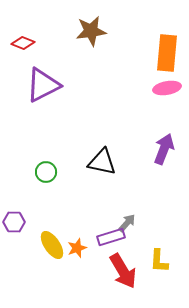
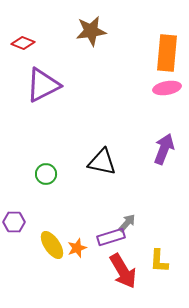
green circle: moved 2 px down
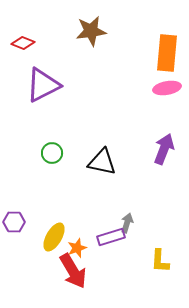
green circle: moved 6 px right, 21 px up
gray arrow: rotated 24 degrees counterclockwise
yellow ellipse: moved 2 px right, 8 px up; rotated 64 degrees clockwise
yellow L-shape: moved 1 px right
red arrow: moved 50 px left
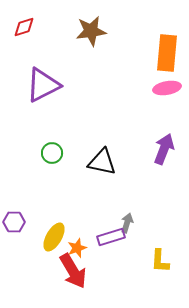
red diamond: moved 1 px right, 16 px up; rotated 40 degrees counterclockwise
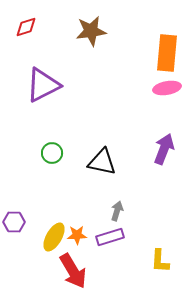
red diamond: moved 2 px right
gray arrow: moved 10 px left, 12 px up
purple rectangle: moved 1 px left
orange star: moved 13 px up; rotated 18 degrees clockwise
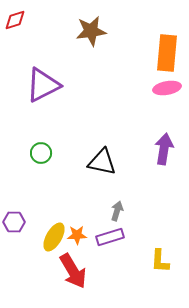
red diamond: moved 11 px left, 7 px up
purple arrow: rotated 12 degrees counterclockwise
green circle: moved 11 px left
